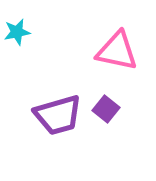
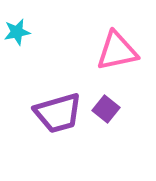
pink triangle: rotated 24 degrees counterclockwise
purple trapezoid: moved 2 px up
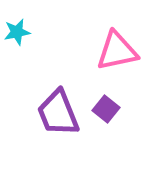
purple trapezoid: rotated 84 degrees clockwise
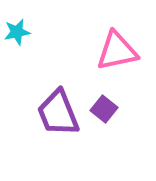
purple square: moved 2 px left
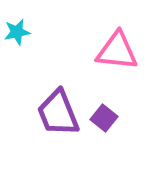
pink triangle: rotated 18 degrees clockwise
purple square: moved 9 px down
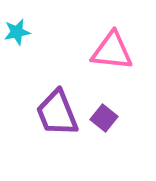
pink triangle: moved 5 px left
purple trapezoid: moved 1 px left
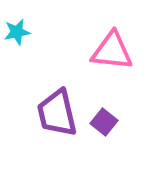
purple trapezoid: rotated 9 degrees clockwise
purple square: moved 4 px down
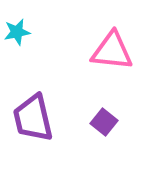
purple trapezoid: moved 24 px left, 5 px down
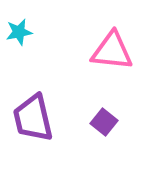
cyan star: moved 2 px right
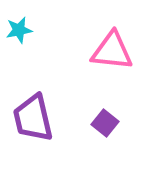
cyan star: moved 2 px up
purple square: moved 1 px right, 1 px down
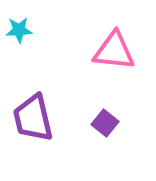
cyan star: rotated 8 degrees clockwise
pink triangle: moved 2 px right
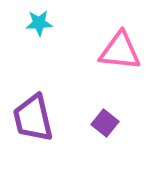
cyan star: moved 20 px right, 7 px up
pink triangle: moved 6 px right
